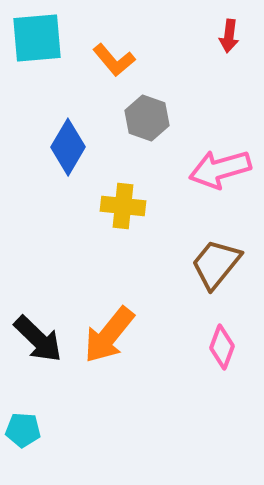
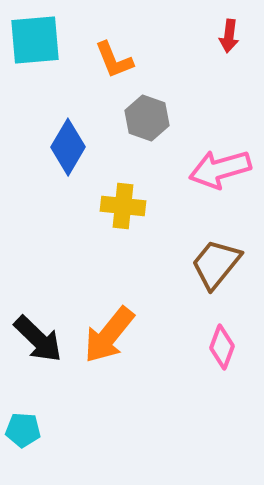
cyan square: moved 2 px left, 2 px down
orange L-shape: rotated 18 degrees clockwise
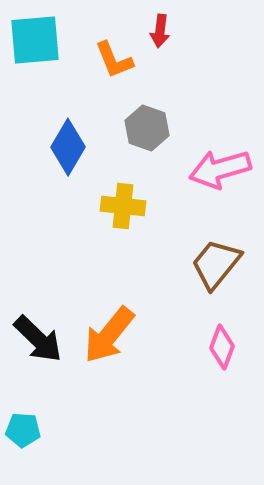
red arrow: moved 69 px left, 5 px up
gray hexagon: moved 10 px down
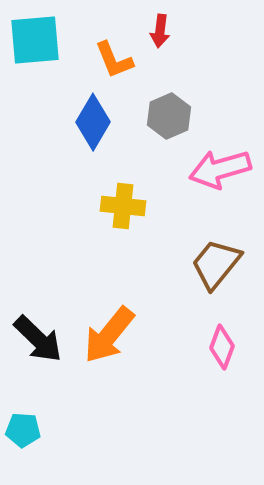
gray hexagon: moved 22 px right, 12 px up; rotated 18 degrees clockwise
blue diamond: moved 25 px right, 25 px up
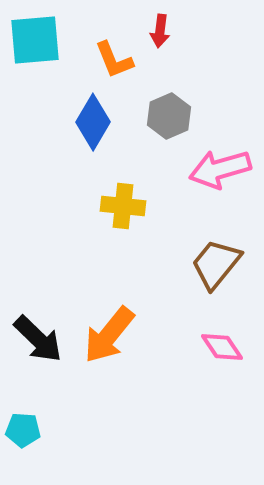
pink diamond: rotated 54 degrees counterclockwise
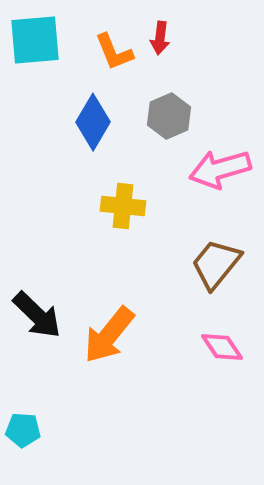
red arrow: moved 7 px down
orange L-shape: moved 8 px up
black arrow: moved 1 px left, 24 px up
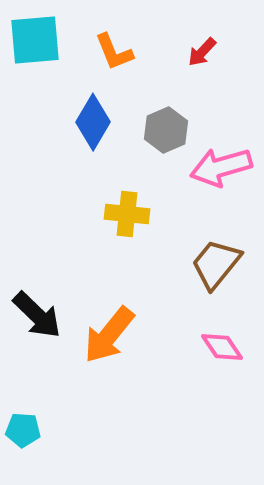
red arrow: moved 42 px right, 14 px down; rotated 36 degrees clockwise
gray hexagon: moved 3 px left, 14 px down
pink arrow: moved 1 px right, 2 px up
yellow cross: moved 4 px right, 8 px down
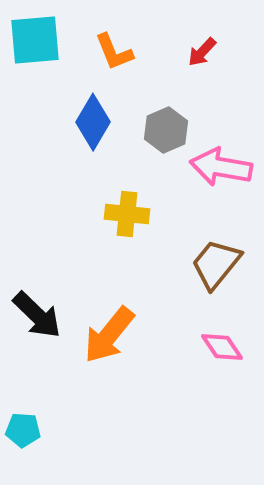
pink arrow: rotated 26 degrees clockwise
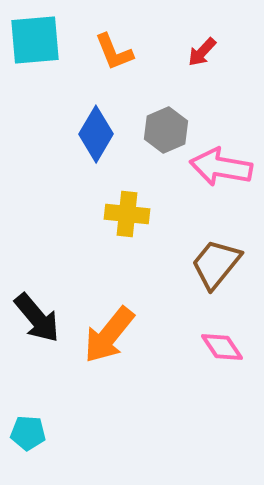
blue diamond: moved 3 px right, 12 px down
black arrow: moved 3 px down; rotated 6 degrees clockwise
cyan pentagon: moved 5 px right, 3 px down
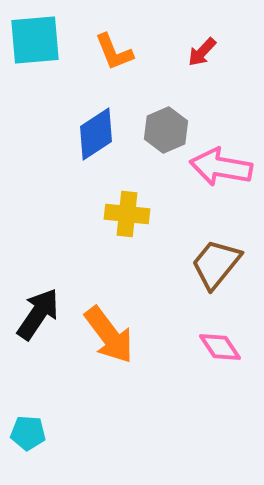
blue diamond: rotated 26 degrees clockwise
black arrow: moved 1 px right, 4 px up; rotated 106 degrees counterclockwise
orange arrow: rotated 76 degrees counterclockwise
pink diamond: moved 2 px left
